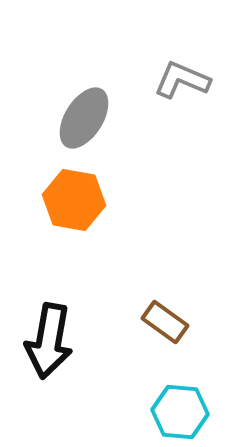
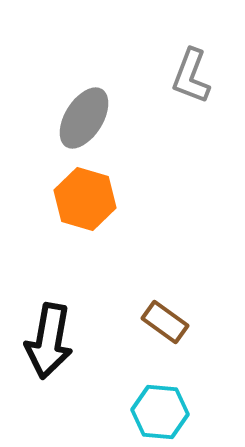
gray L-shape: moved 9 px right, 4 px up; rotated 92 degrees counterclockwise
orange hexagon: moved 11 px right, 1 px up; rotated 6 degrees clockwise
cyan hexagon: moved 20 px left
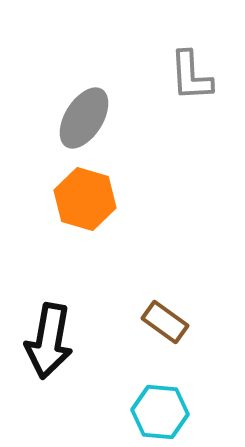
gray L-shape: rotated 24 degrees counterclockwise
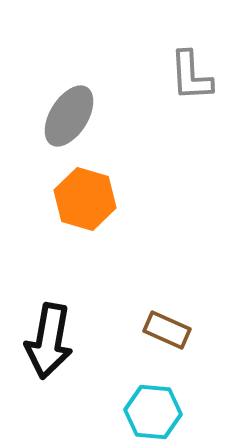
gray ellipse: moved 15 px left, 2 px up
brown rectangle: moved 2 px right, 8 px down; rotated 12 degrees counterclockwise
cyan hexagon: moved 7 px left
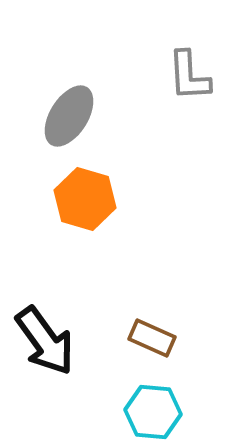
gray L-shape: moved 2 px left
brown rectangle: moved 15 px left, 8 px down
black arrow: moved 4 px left; rotated 46 degrees counterclockwise
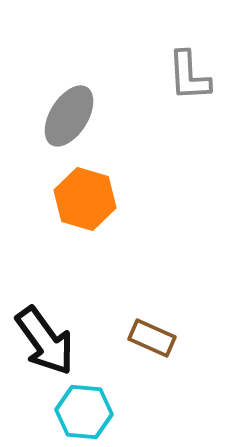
cyan hexagon: moved 69 px left
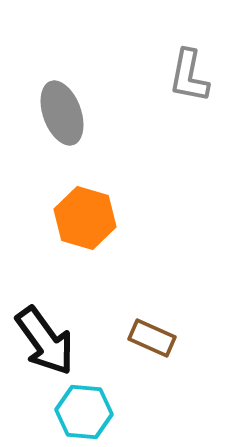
gray L-shape: rotated 14 degrees clockwise
gray ellipse: moved 7 px left, 3 px up; rotated 52 degrees counterclockwise
orange hexagon: moved 19 px down
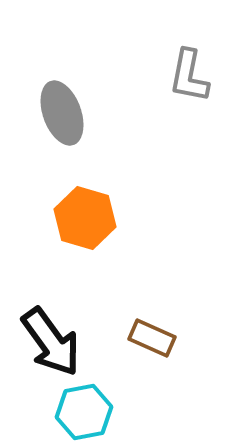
black arrow: moved 6 px right, 1 px down
cyan hexagon: rotated 16 degrees counterclockwise
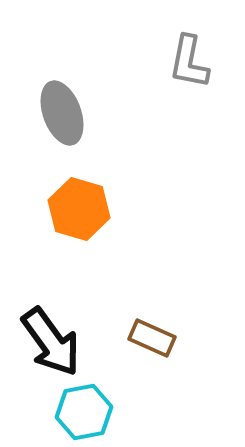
gray L-shape: moved 14 px up
orange hexagon: moved 6 px left, 9 px up
